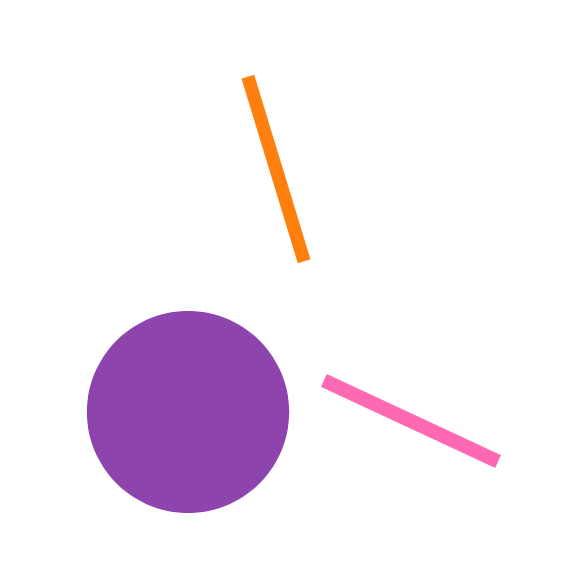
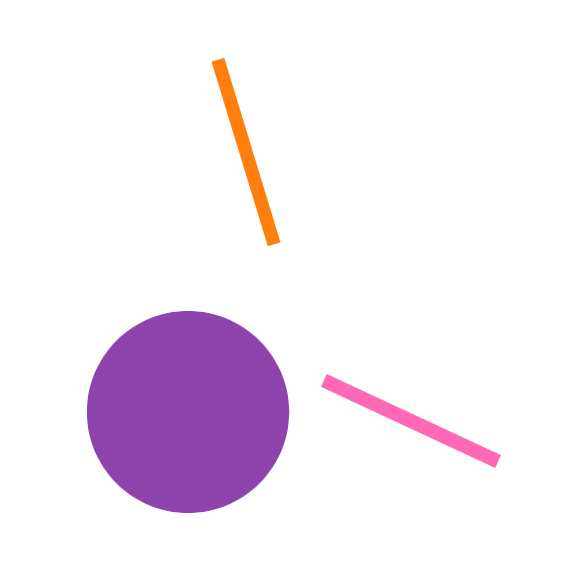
orange line: moved 30 px left, 17 px up
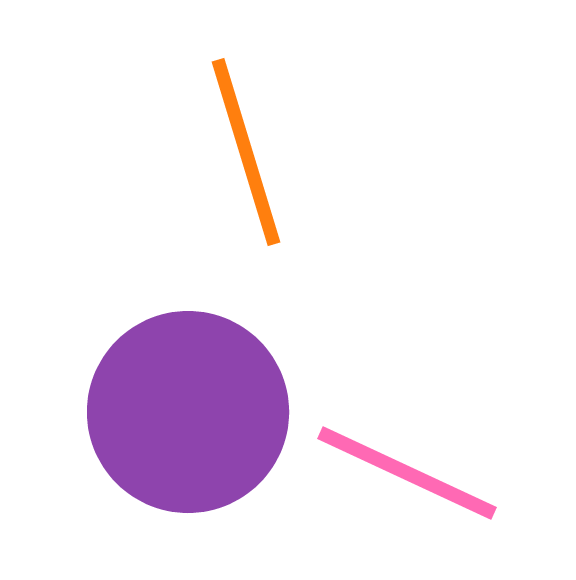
pink line: moved 4 px left, 52 px down
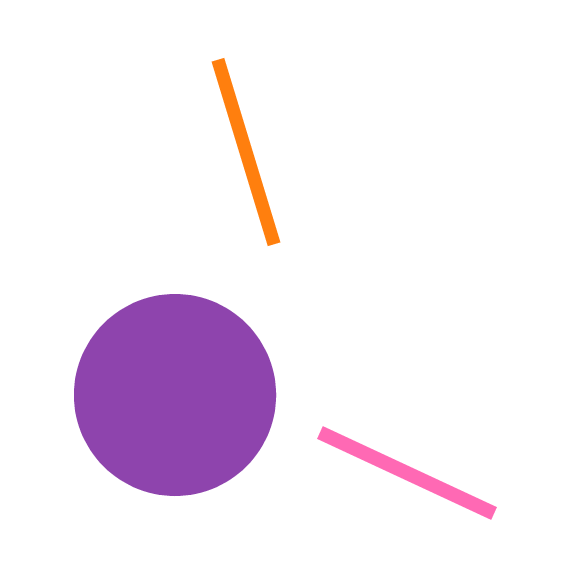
purple circle: moved 13 px left, 17 px up
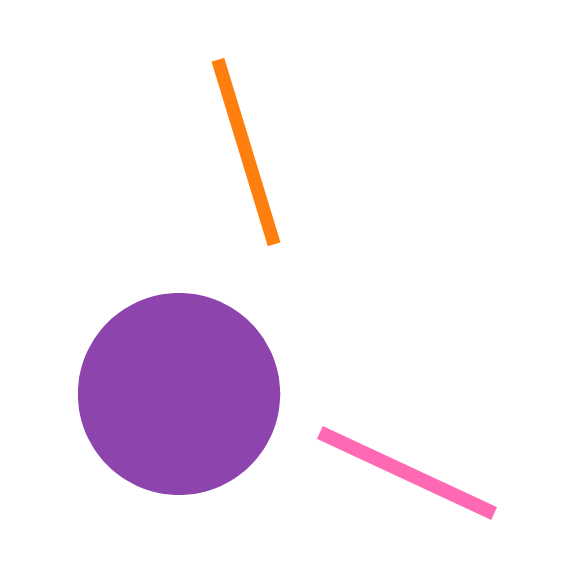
purple circle: moved 4 px right, 1 px up
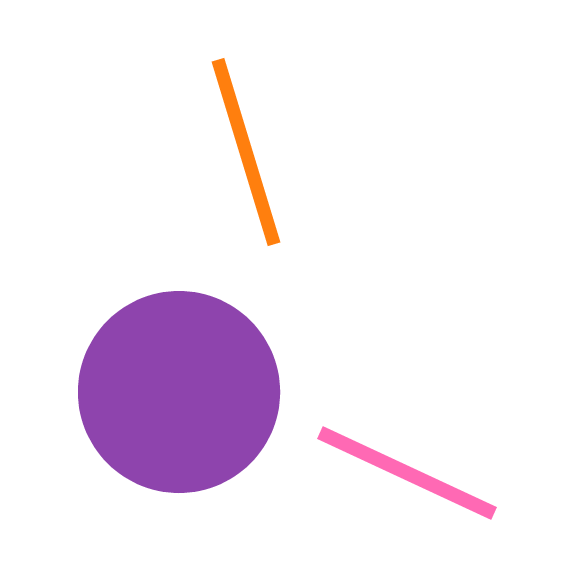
purple circle: moved 2 px up
